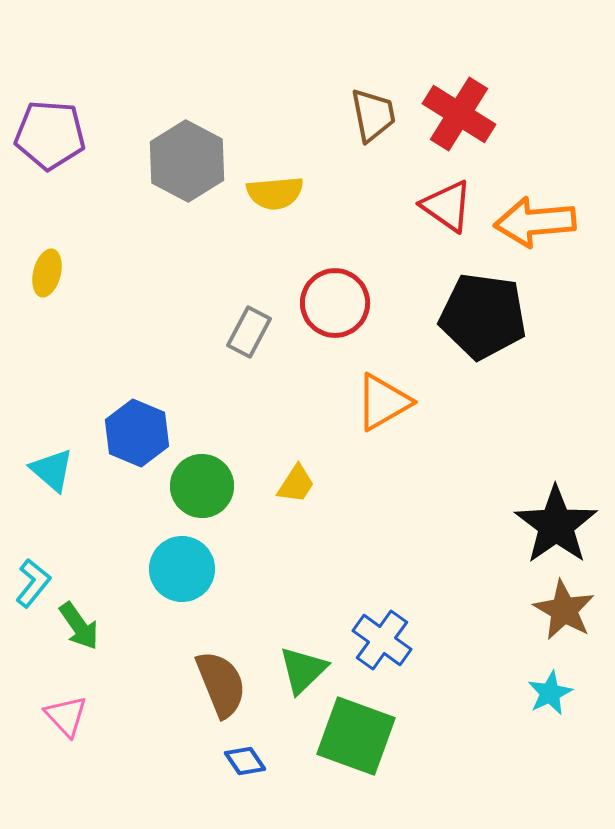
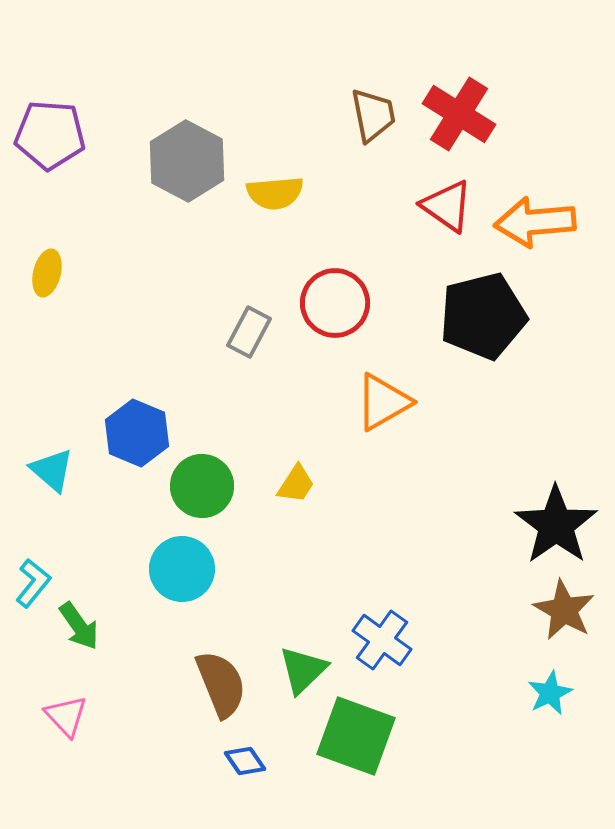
black pentagon: rotated 22 degrees counterclockwise
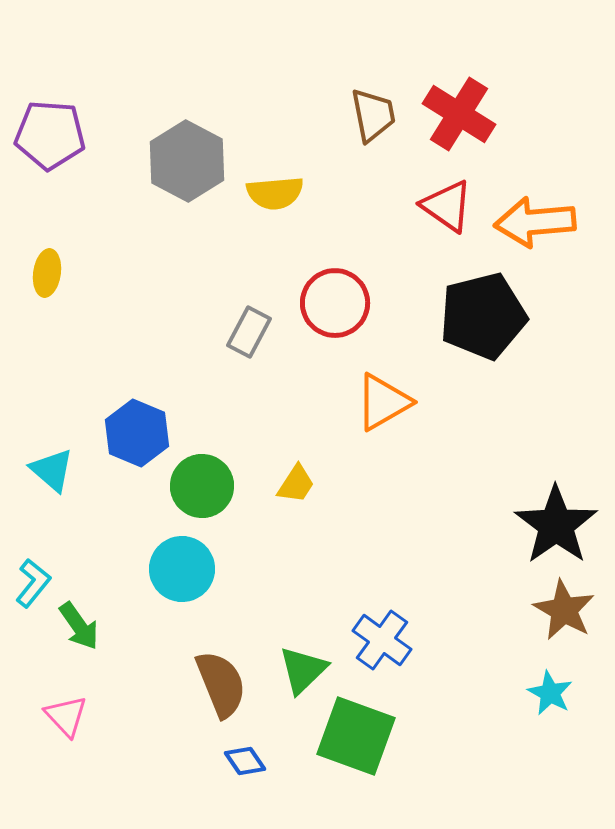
yellow ellipse: rotated 6 degrees counterclockwise
cyan star: rotated 18 degrees counterclockwise
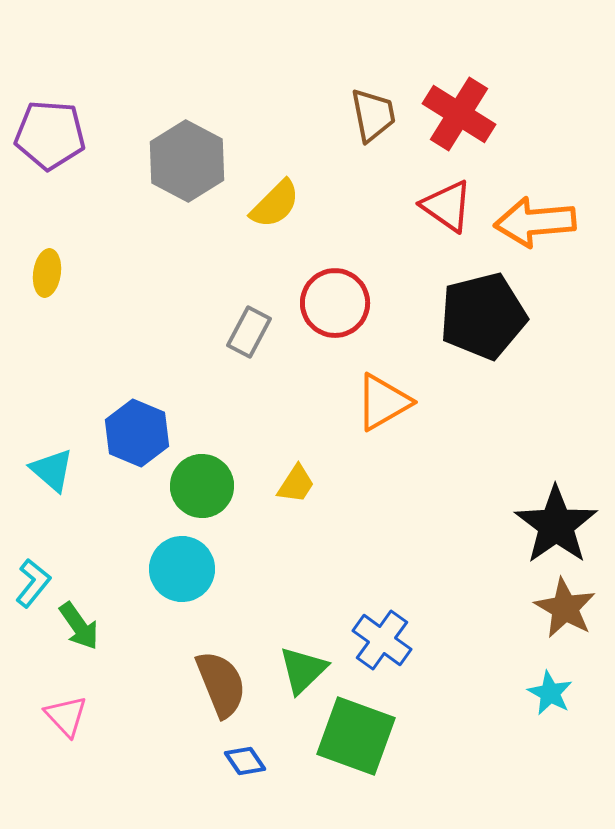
yellow semicircle: moved 11 px down; rotated 40 degrees counterclockwise
brown star: moved 1 px right, 2 px up
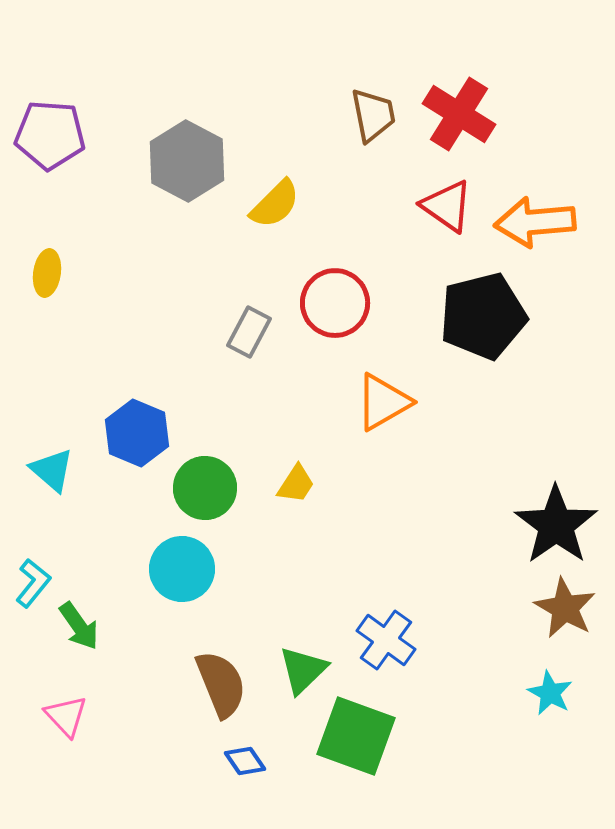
green circle: moved 3 px right, 2 px down
blue cross: moved 4 px right
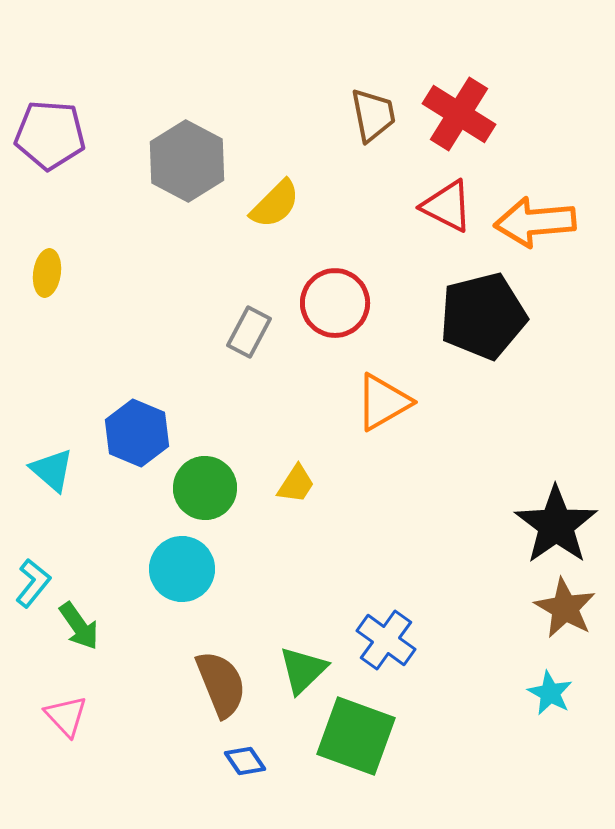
red triangle: rotated 8 degrees counterclockwise
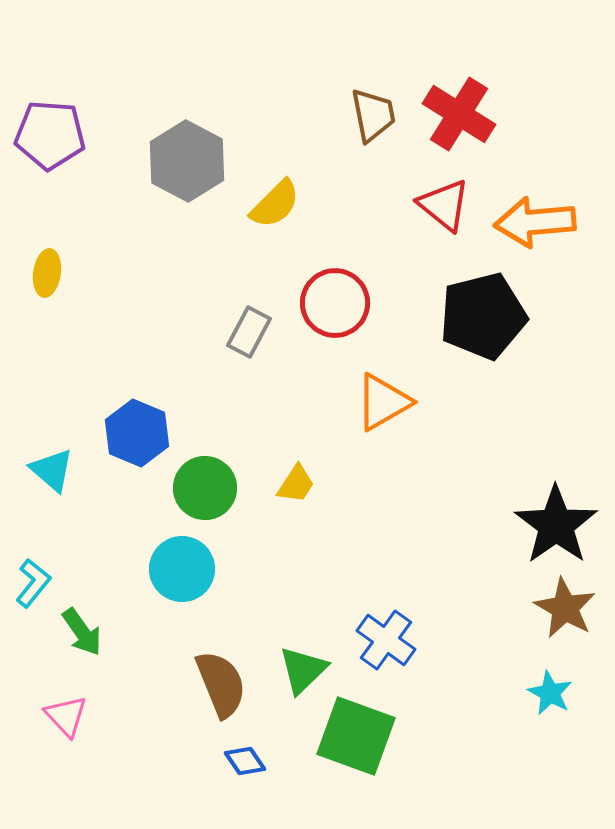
red triangle: moved 3 px left, 1 px up; rotated 12 degrees clockwise
green arrow: moved 3 px right, 6 px down
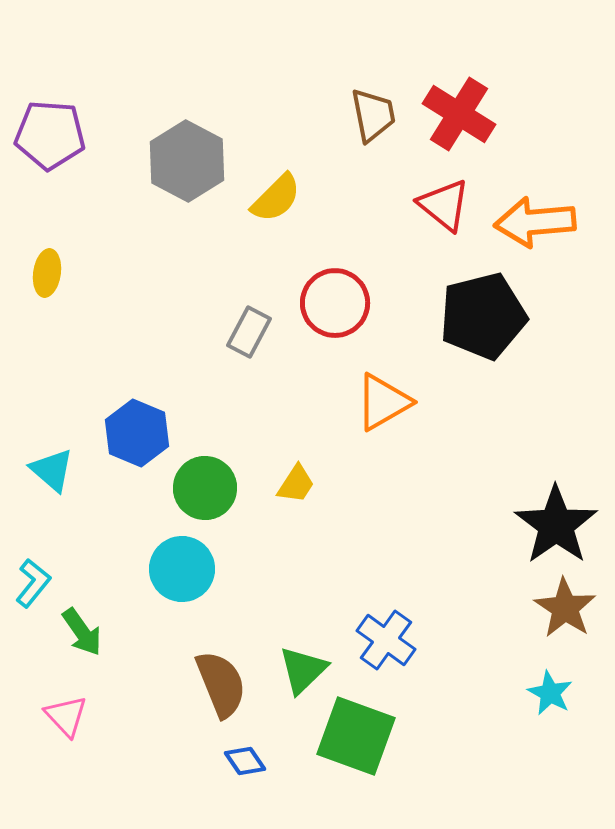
yellow semicircle: moved 1 px right, 6 px up
brown star: rotated 4 degrees clockwise
